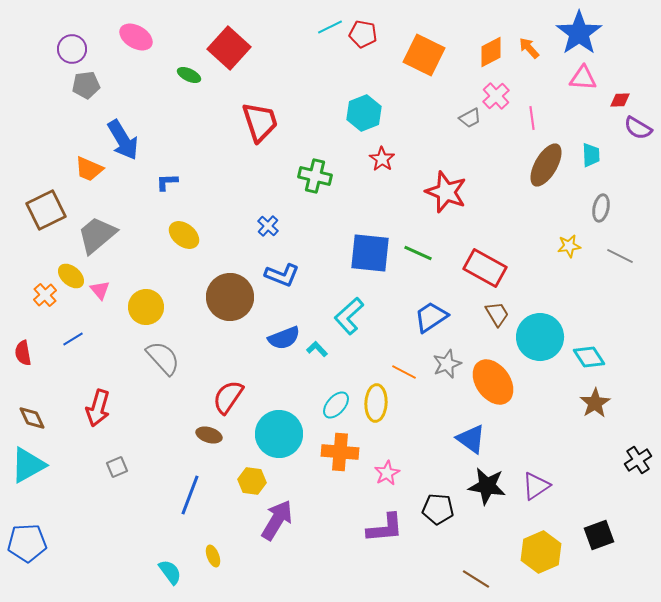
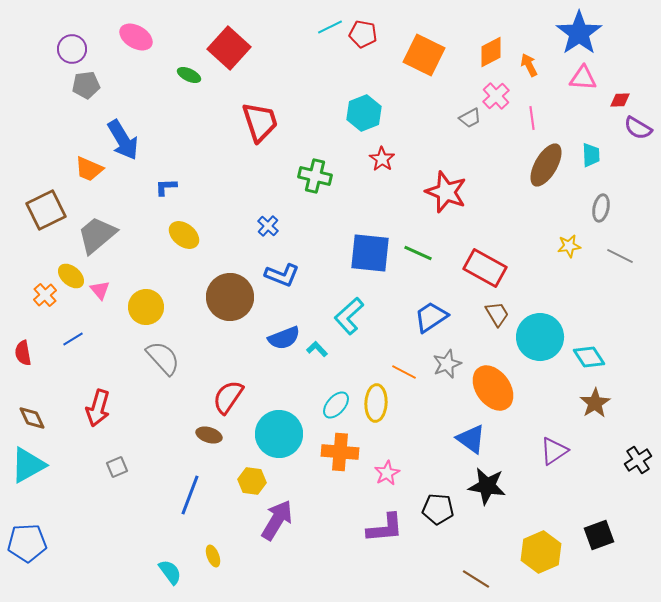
orange arrow at (529, 48): moved 17 px down; rotated 15 degrees clockwise
blue L-shape at (167, 182): moved 1 px left, 5 px down
orange ellipse at (493, 382): moved 6 px down
purple triangle at (536, 486): moved 18 px right, 35 px up
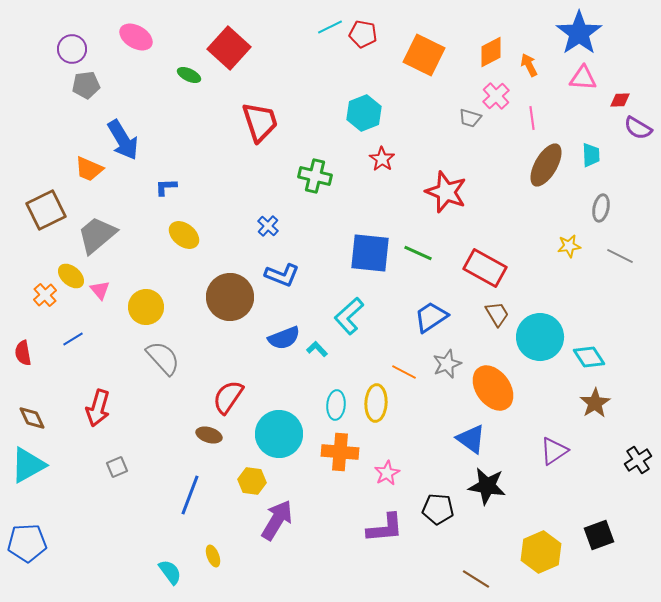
gray trapezoid at (470, 118): rotated 45 degrees clockwise
cyan ellipse at (336, 405): rotated 36 degrees counterclockwise
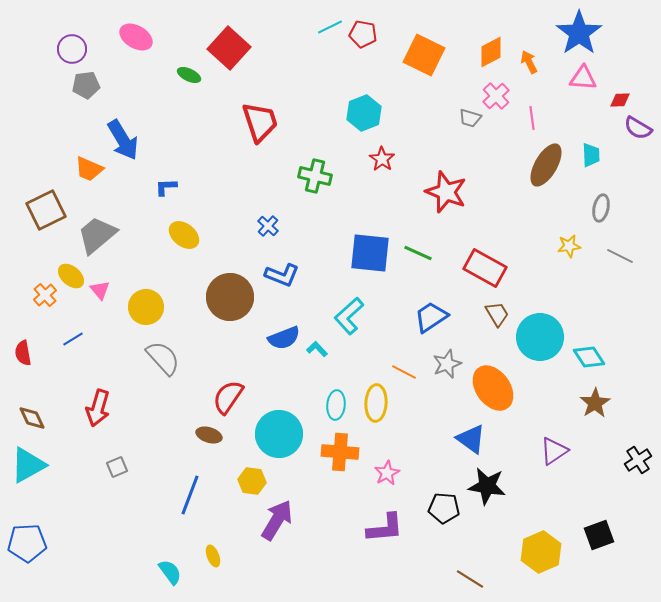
orange arrow at (529, 65): moved 3 px up
black pentagon at (438, 509): moved 6 px right, 1 px up
brown line at (476, 579): moved 6 px left
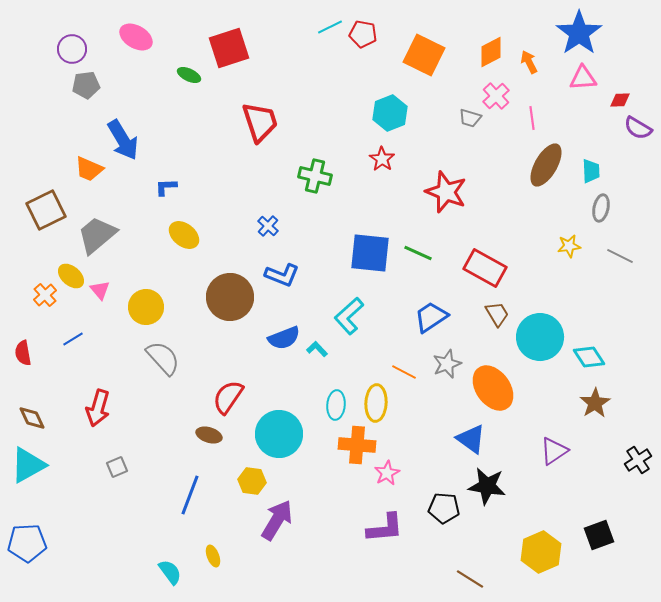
red square at (229, 48): rotated 30 degrees clockwise
pink triangle at (583, 78): rotated 8 degrees counterclockwise
cyan hexagon at (364, 113): moved 26 px right
cyan trapezoid at (591, 155): moved 16 px down
orange cross at (340, 452): moved 17 px right, 7 px up
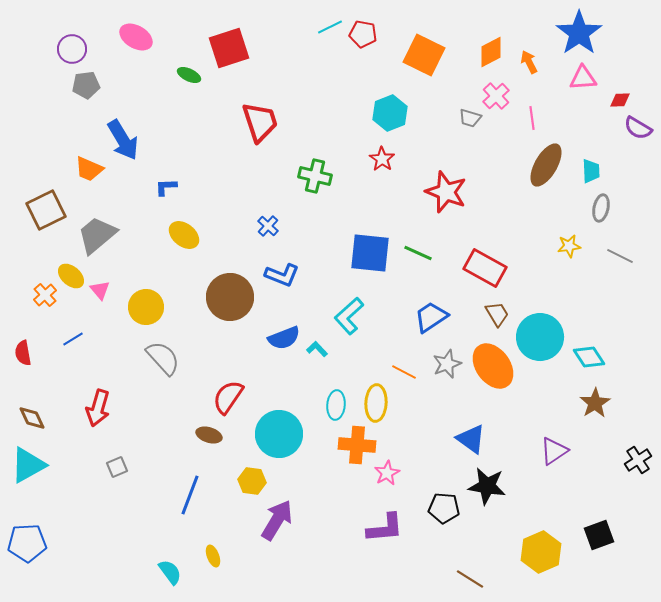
orange ellipse at (493, 388): moved 22 px up
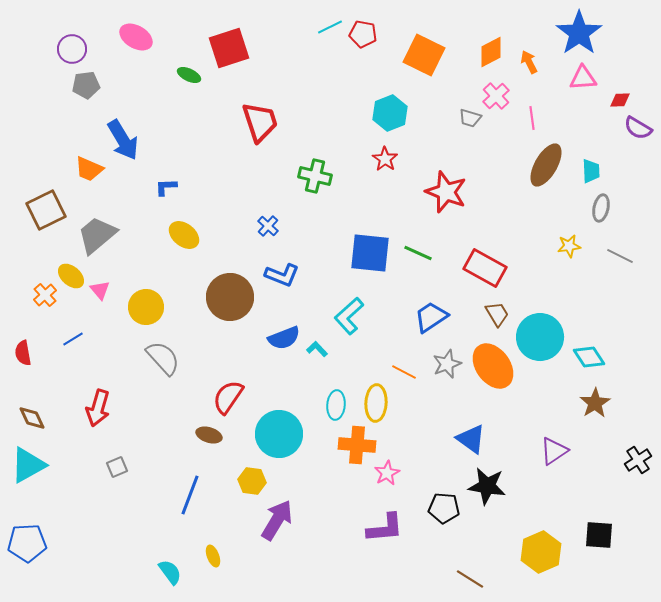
red star at (382, 159): moved 3 px right
black square at (599, 535): rotated 24 degrees clockwise
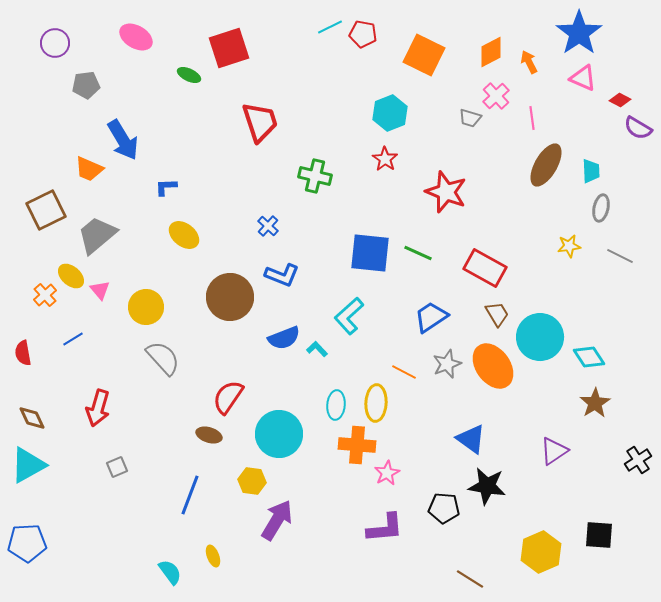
purple circle at (72, 49): moved 17 px left, 6 px up
pink triangle at (583, 78): rotated 28 degrees clockwise
red diamond at (620, 100): rotated 30 degrees clockwise
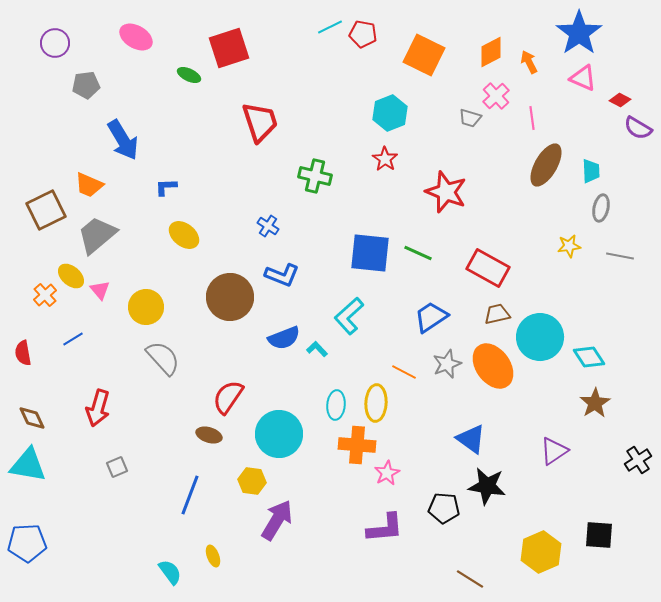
orange trapezoid at (89, 169): moved 16 px down
blue cross at (268, 226): rotated 10 degrees counterclockwise
gray line at (620, 256): rotated 16 degrees counterclockwise
red rectangle at (485, 268): moved 3 px right
brown trapezoid at (497, 314): rotated 72 degrees counterclockwise
cyan triangle at (28, 465): rotated 39 degrees clockwise
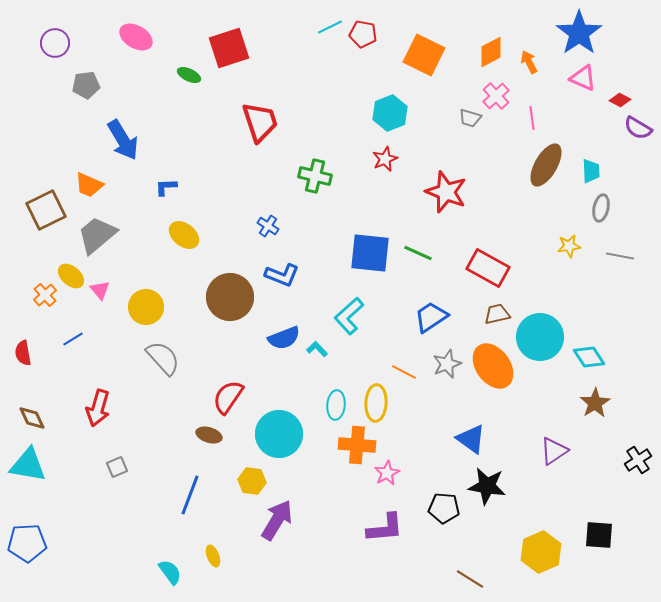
red star at (385, 159): rotated 15 degrees clockwise
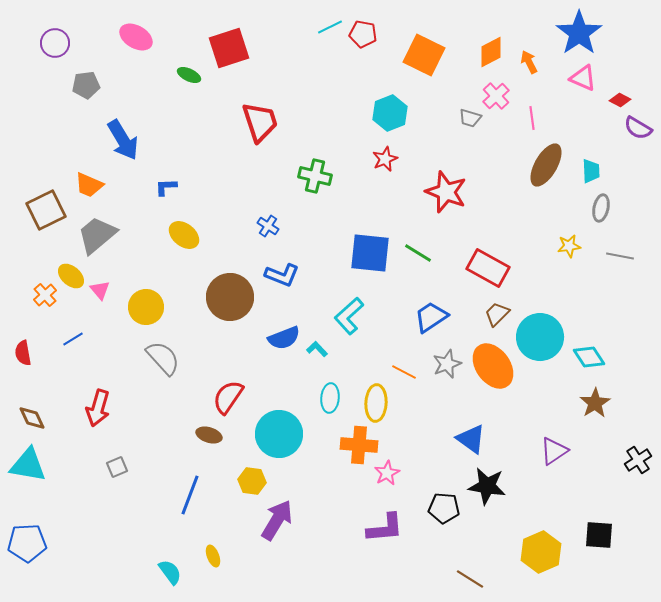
green line at (418, 253): rotated 8 degrees clockwise
brown trapezoid at (497, 314): rotated 32 degrees counterclockwise
cyan ellipse at (336, 405): moved 6 px left, 7 px up
orange cross at (357, 445): moved 2 px right
